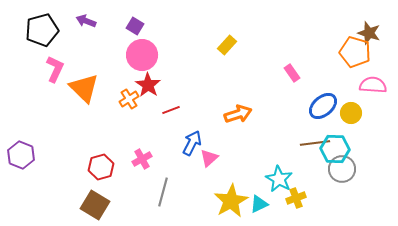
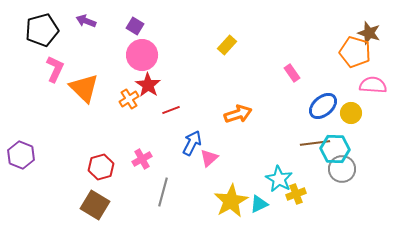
yellow cross: moved 4 px up
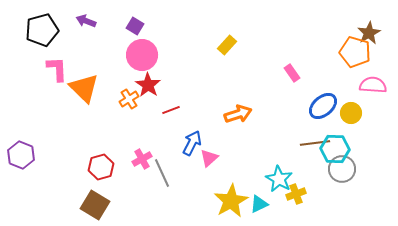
brown star: rotated 25 degrees clockwise
pink L-shape: moved 2 px right; rotated 28 degrees counterclockwise
gray line: moved 1 px left, 19 px up; rotated 40 degrees counterclockwise
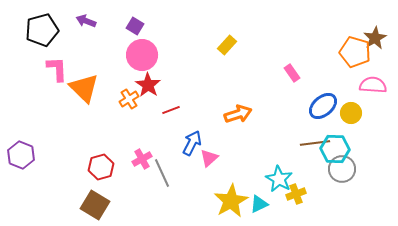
brown star: moved 6 px right, 5 px down
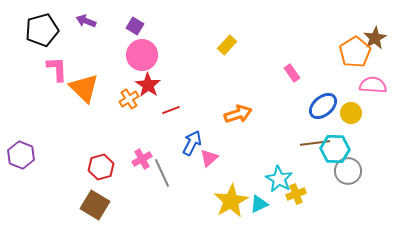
orange pentagon: rotated 24 degrees clockwise
gray circle: moved 6 px right, 2 px down
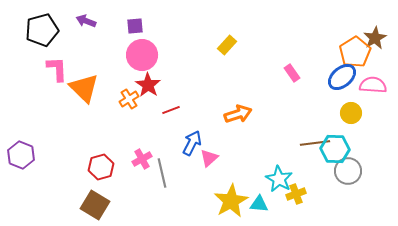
purple square: rotated 36 degrees counterclockwise
blue ellipse: moved 19 px right, 29 px up
gray line: rotated 12 degrees clockwise
cyan triangle: rotated 30 degrees clockwise
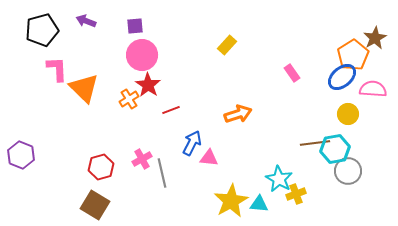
orange pentagon: moved 2 px left, 3 px down
pink semicircle: moved 4 px down
yellow circle: moved 3 px left, 1 px down
cyan hexagon: rotated 12 degrees counterclockwise
pink triangle: rotated 48 degrees clockwise
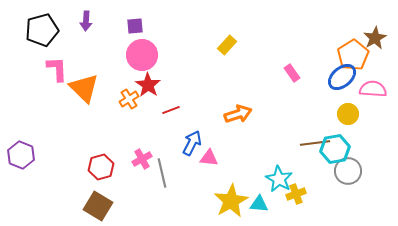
purple arrow: rotated 108 degrees counterclockwise
brown square: moved 3 px right, 1 px down
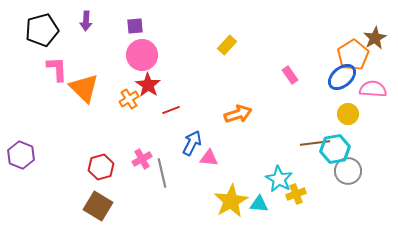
pink rectangle: moved 2 px left, 2 px down
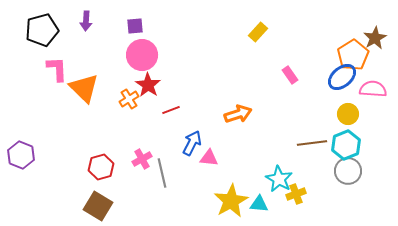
yellow rectangle: moved 31 px right, 13 px up
brown line: moved 3 px left
cyan hexagon: moved 11 px right, 4 px up; rotated 12 degrees counterclockwise
